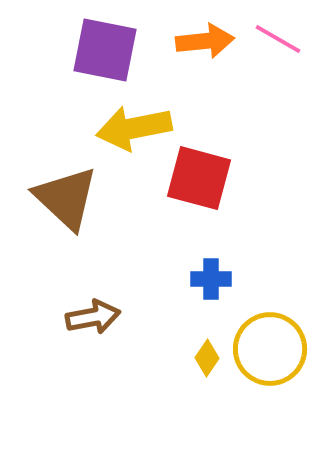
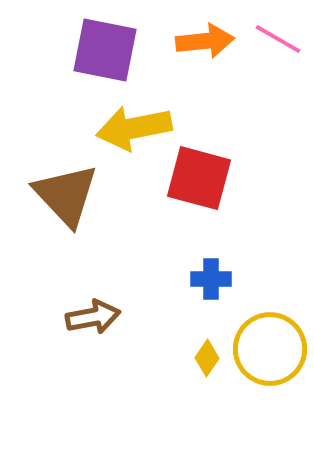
brown triangle: moved 3 px up; rotated 4 degrees clockwise
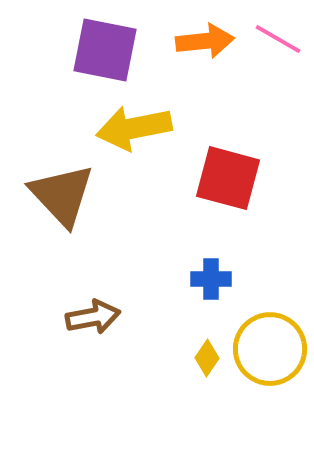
red square: moved 29 px right
brown triangle: moved 4 px left
